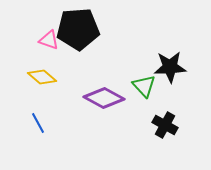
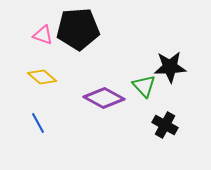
pink triangle: moved 6 px left, 5 px up
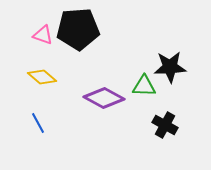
green triangle: rotated 45 degrees counterclockwise
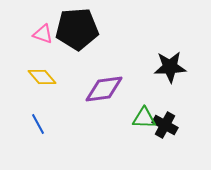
black pentagon: moved 1 px left
pink triangle: moved 1 px up
yellow diamond: rotated 8 degrees clockwise
green triangle: moved 32 px down
purple diamond: moved 9 px up; rotated 36 degrees counterclockwise
blue line: moved 1 px down
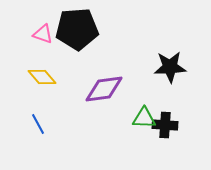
black cross: rotated 25 degrees counterclockwise
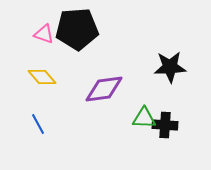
pink triangle: moved 1 px right
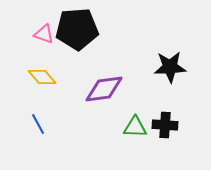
green triangle: moved 9 px left, 9 px down
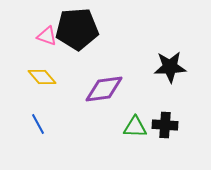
pink triangle: moved 3 px right, 2 px down
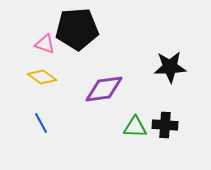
pink triangle: moved 2 px left, 8 px down
yellow diamond: rotated 12 degrees counterclockwise
blue line: moved 3 px right, 1 px up
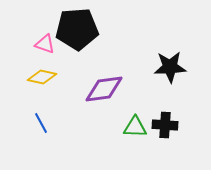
yellow diamond: rotated 24 degrees counterclockwise
